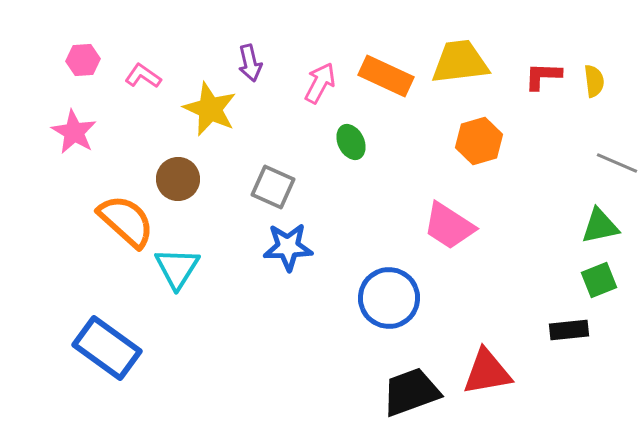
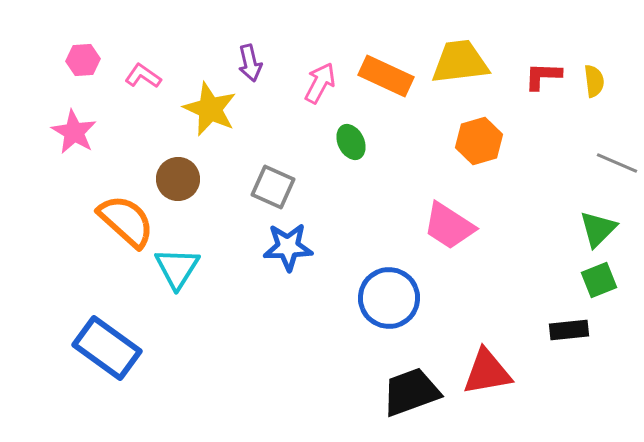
green triangle: moved 2 px left, 3 px down; rotated 33 degrees counterclockwise
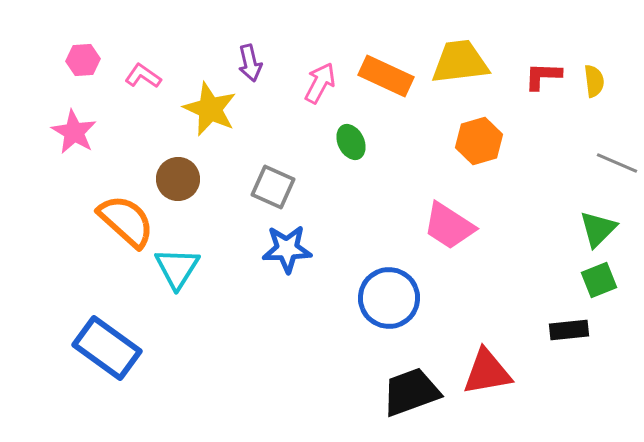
blue star: moved 1 px left, 2 px down
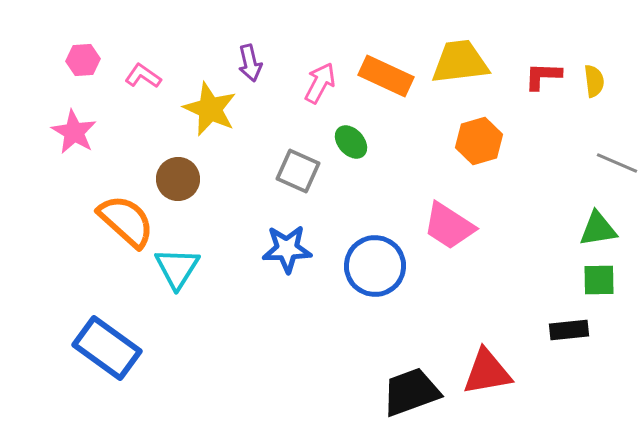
green ellipse: rotated 16 degrees counterclockwise
gray square: moved 25 px right, 16 px up
green triangle: rotated 36 degrees clockwise
green square: rotated 21 degrees clockwise
blue circle: moved 14 px left, 32 px up
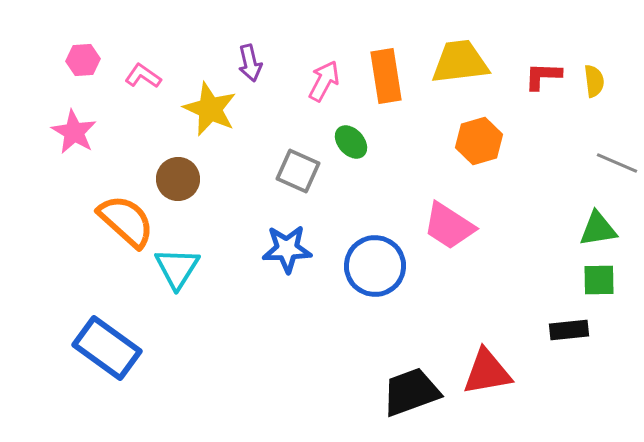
orange rectangle: rotated 56 degrees clockwise
pink arrow: moved 4 px right, 2 px up
